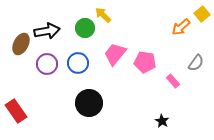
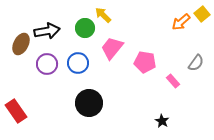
orange arrow: moved 5 px up
pink trapezoid: moved 3 px left, 6 px up
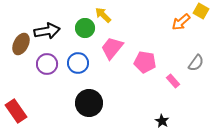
yellow square: moved 1 px left, 3 px up; rotated 21 degrees counterclockwise
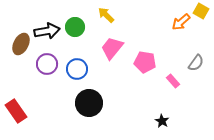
yellow arrow: moved 3 px right
green circle: moved 10 px left, 1 px up
blue circle: moved 1 px left, 6 px down
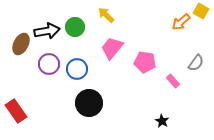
purple circle: moved 2 px right
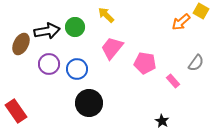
pink pentagon: moved 1 px down
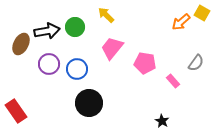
yellow square: moved 1 px right, 2 px down
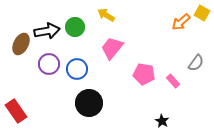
yellow arrow: rotated 12 degrees counterclockwise
pink pentagon: moved 1 px left, 11 px down
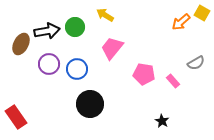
yellow arrow: moved 1 px left
gray semicircle: rotated 24 degrees clockwise
black circle: moved 1 px right, 1 px down
red rectangle: moved 6 px down
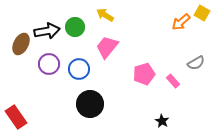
pink trapezoid: moved 5 px left, 1 px up
blue circle: moved 2 px right
pink pentagon: rotated 25 degrees counterclockwise
